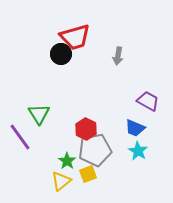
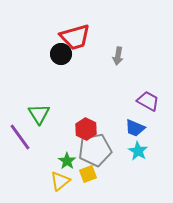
yellow triangle: moved 1 px left
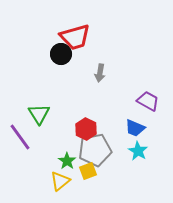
gray arrow: moved 18 px left, 17 px down
yellow square: moved 3 px up
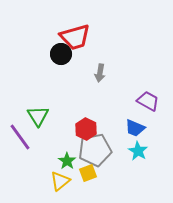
green triangle: moved 1 px left, 2 px down
yellow square: moved 2 px down
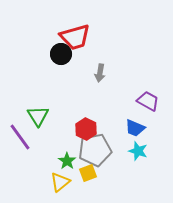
cyan star: rotated 12 degrees counterclockwise
yellow triangle: moved 1 px down
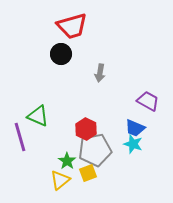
red trapezoid: moved 3 px left, 11 px up
green triangle: rotated 35 degrees counterclockwise
purple line: rotated 20 degrees clockwise
cyan star: moved 5 px left, 7 px up
yellow triangle: moved 2 px up
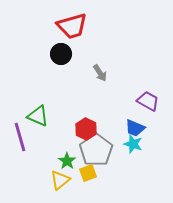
gray arrow: rotated 42 degrees counterclockwise
gray pentagon: moved 1 px right; rotated 24 degrees counterclockwise
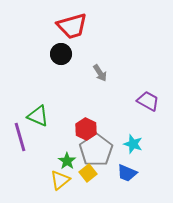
blue trapezoid: moved 8 px left, 45 px down
yellow square: rotated 18 degrees counterclockwise
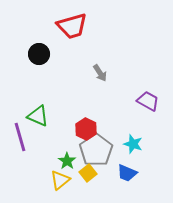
black circle: moved 22 px left
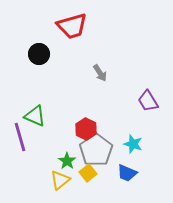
purple trapezoid: rotated 150 degrees counterclockwise
green triangle: moved 3 px left
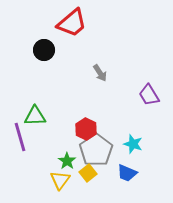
red trapezoid: moved 3 px up; rotated 24 degrees counterclockwise
black circle: moved 5 px right, 4 px up
purple trapezoid: moved 1 px right, 6 px up
green triangle: rotated 25 degrees counterclockwise
yellow triangle: rotated 15 degrees counterclockwise
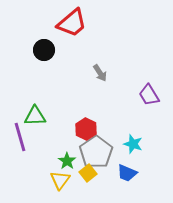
gray pentagon: moved 2 px down
